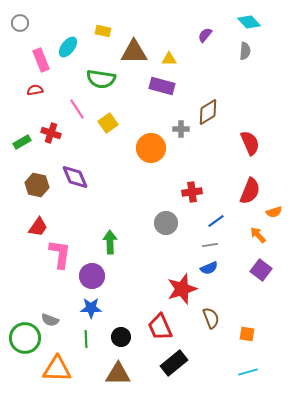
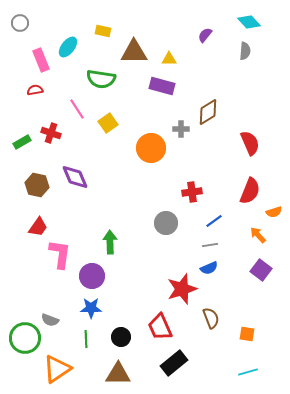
blue line at (216, 221): moved 2 px left
orange triangle at (57, 369): rotated 36 degrees counterclockwise
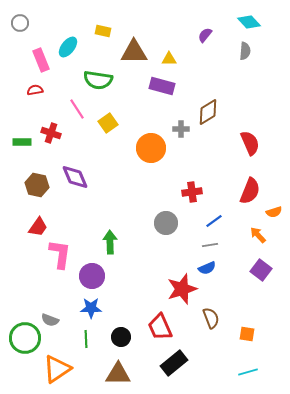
green semicircle at (101, 79): moved 3 px left, 1 px down
green rectangle at (22, 142): rotated 30 degrees clockwise
blue semicircle at (209, 268): moved 2 px left
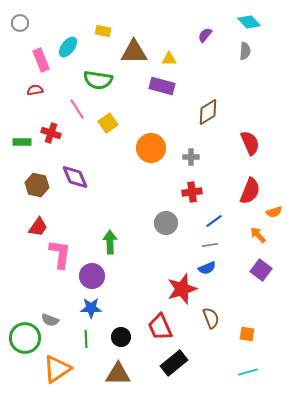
gray cross at (181, 129): moved 10 px right, 28 px down
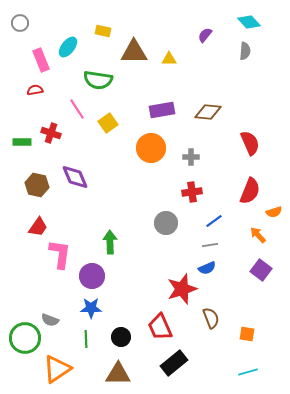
purple rectangle at (162, 86): moved 24 px down; rotated 25 degrees counterclockwise
brown diamond at (208, 112): rotated 36 degrees clockwise
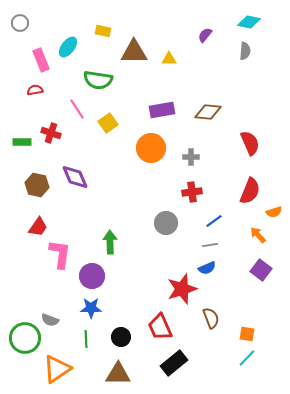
cyan diamond at (249, 22): rotated 35 degrees counterclockwise
cyan line at (248, 372): moved 1 px left, 14 px up; rotated 30 degrees counterclockwise
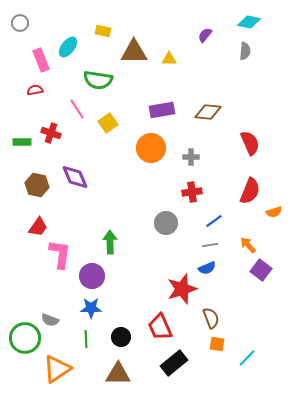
orange arrow at (258, 235): moved 10 px left, 10 px down
orange square at (247, 334): moved 30 px left, 10 px down
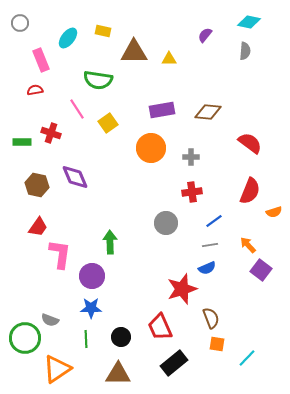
cyan ellipse at (68, 47): moved 9 px up
red semicircle at (250, 143): rotated 30 degrees counterclockwise
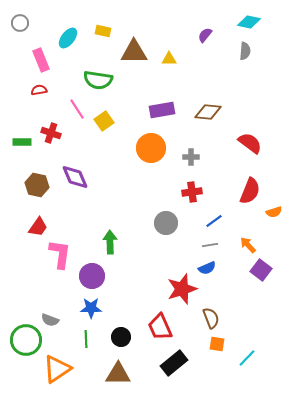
red semicircle at (35, 90): moved 4 px right
yellow square at (108, 123): moved 4 px left, 2 px up
green circle at (25, 338): moved 1 px right, 2 px down
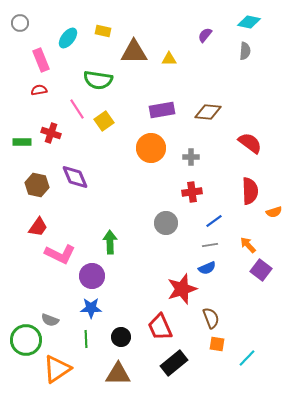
red semicircle at (250, 191): rotated 24 degrees counterclockwise
pink L-shape at (60, 254): rotated 108 degrees clockwise
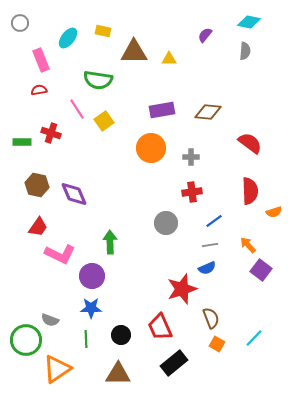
purple diamond at (75, 177): moved 1 px left, 17 px down
black circle at (121, 337): moved 2 px up
orange square at (217, 344): rotated 21 degrees clockwise
cyan line at (247, 358): moved 7 px right, 20 px up
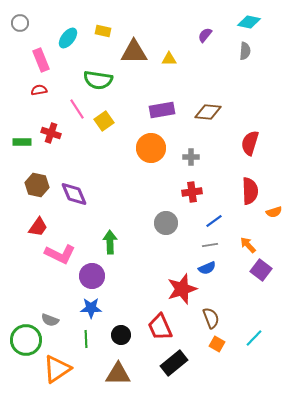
red semicircle at (250, 143): rotated 110 degrees counterclockwise
